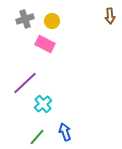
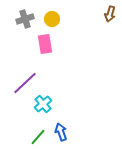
brown arrow: moved 2 px up; rotated 21 degrees clockwise
yellow circle: moved 2 px up
pink rectangle: rotated 54 degrees clockwise
blue arrow: moved 4 px left
green line: moved 1 px right
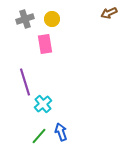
brown arrow: moved 1 px left, 1 px up; rotated 49 degrees clockwise
purple line: moved 1 px up; rotated 64 degrees counterclockwise
green line: moved 1 px right, 1 px up
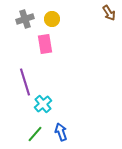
brown arrow: rotated 98 degrees counterclockwise
green line: moved 4 px left, 2 px up
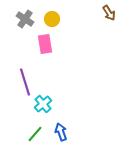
gray cross: rotated 36 degrees counterclockwise
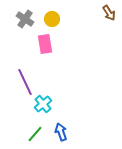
purple line: rotated 8 degrees counterclockwise
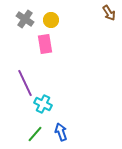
yellow circle: moved 1 px left, 1 px down
purple line: moved 1 px down
cyan cross: rotated 24 degrees counterclockwise
